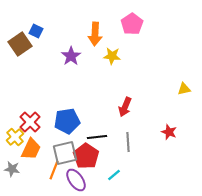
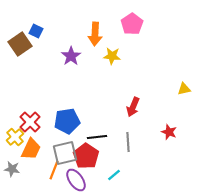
red arrow: moved 8 px right
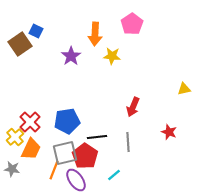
red pentagon: moved 1 px left
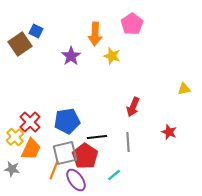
yellow star: rotated 12 degrees clockwise
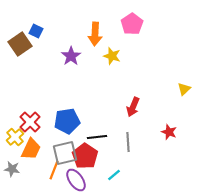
yellow triangle: rotated 32 degrees counterclockwise
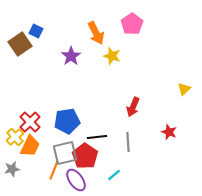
orange arrow: moved 1 px right, 1 px up; rotated 30 degrees counterclockwise
orange trapezoid: moved 1 px left, 3 px up
gray star: rotated 21 degrees counterclockwise
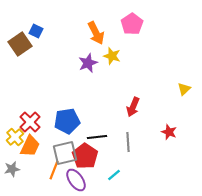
purple star: moved 17 px right, 7 px down; rotated 12 degrees clockwise
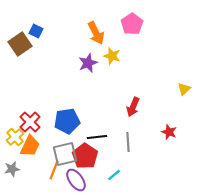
gray square: moved 1 px down
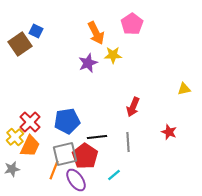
yellow star: moved 1 px right, 1 px up; rotated 18 degrees counterclockwise
yellow triangle: rotated 32 degrees clockwise
